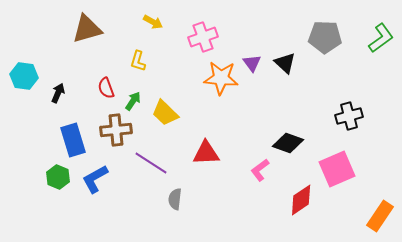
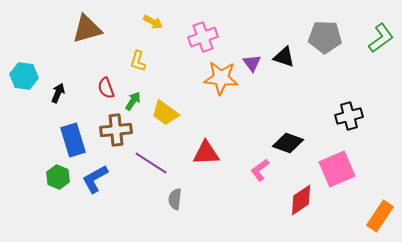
black triangle: moved 1 px left, 6 px up; rotated 25 degrees counterclockwise
yellow trapezoid: rotated 8 degrees counterclockwise
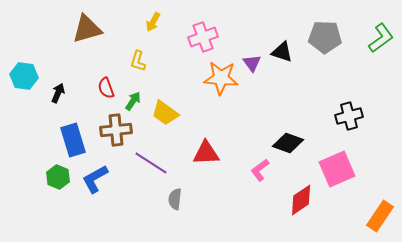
yellow arrow: rotated 90 degrees clockwise
black triangle: moved 2 px left, 5 px up
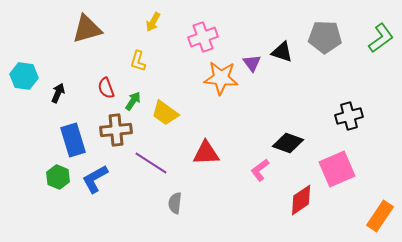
gray semicircle: moved 4 px down
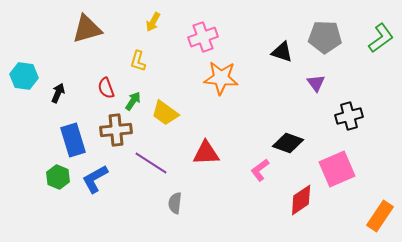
purple triangle: moved 64 px right, 20 px down
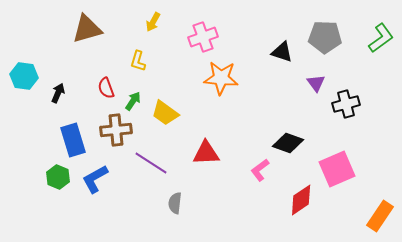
black cross: moved 3 px left, 12 px up
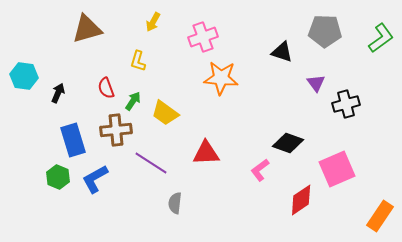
gray pentagon: moved 6 px up
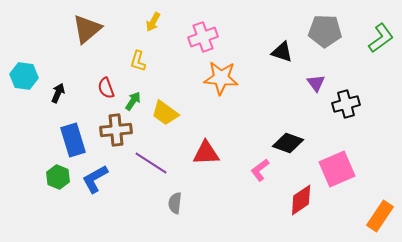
brown triangle: rotated 24 degrees counterclockwise
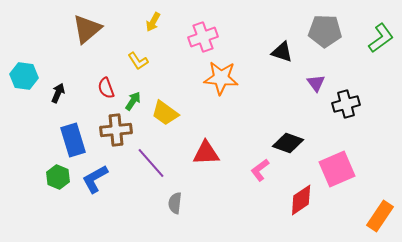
yellow L-shape: rotated 50 degrees counterclockwise
purple line: rotated 16 degrees clockwise
